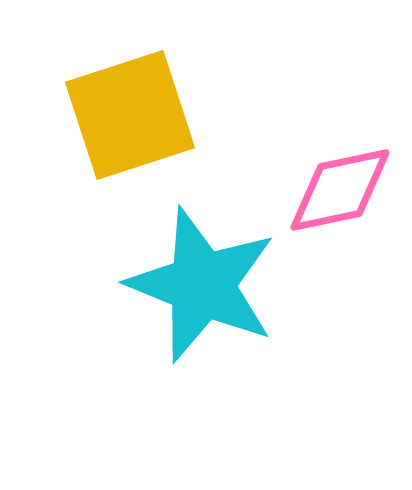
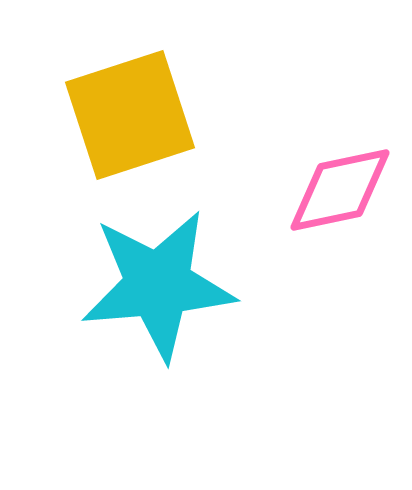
cyan star: moved 44 px left; rotated 27 degrees counterclockwise
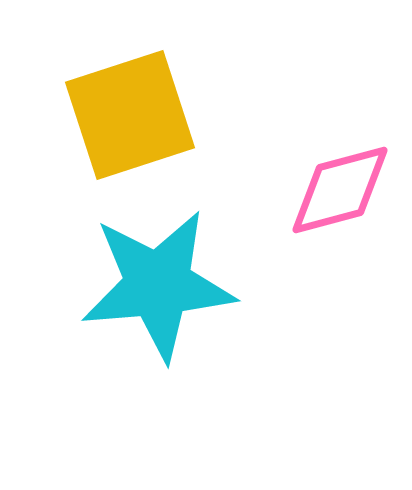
pink diamond: rotated 3 degrees counterclockwise
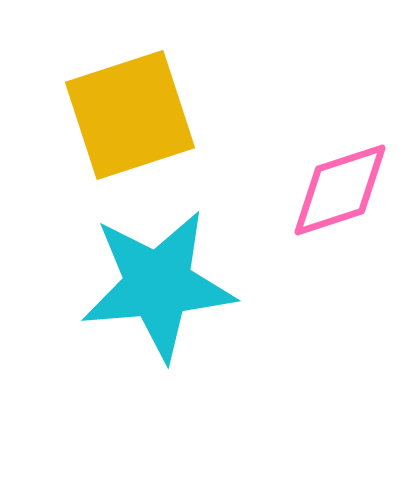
pink diamond: rotated 3 degrees counterclockwise
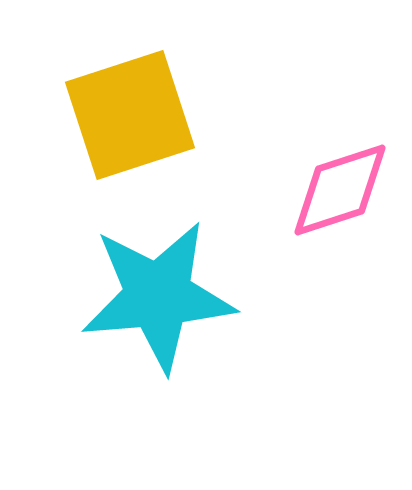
cyan star: moved 11 px down
